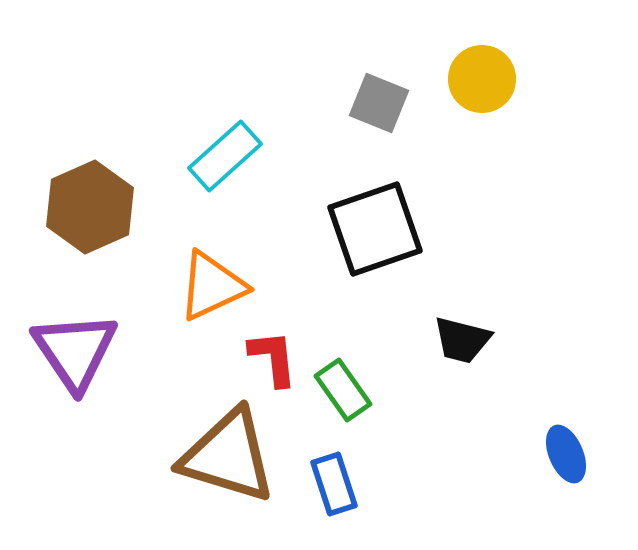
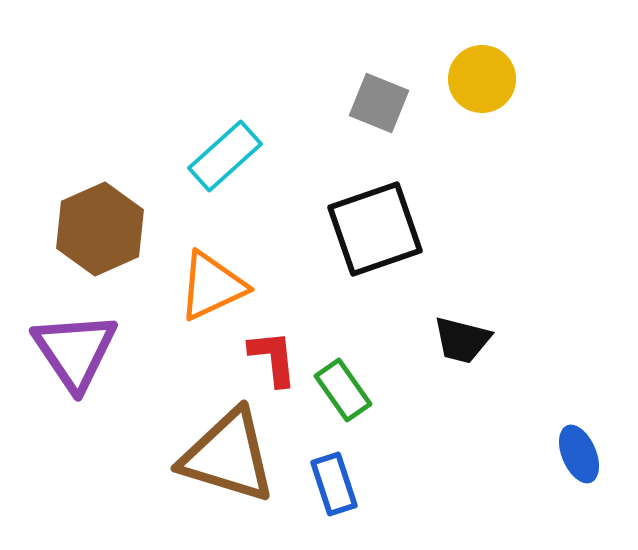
brown hexagon: moved 10 px right, 22 px down
blue ellipse: moved 13 px right
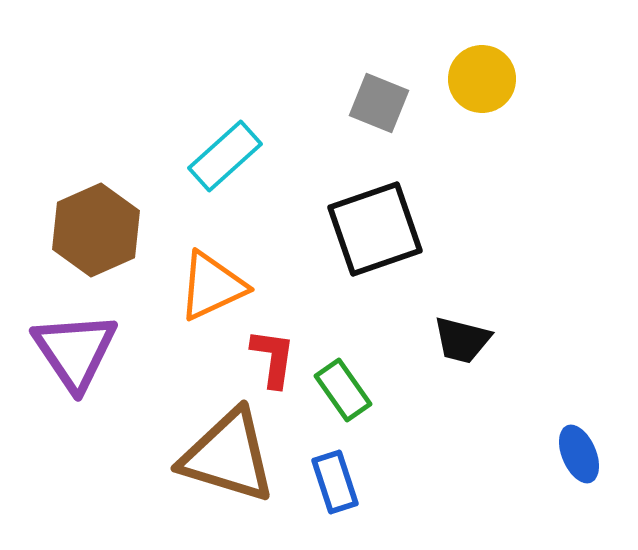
brown hexagon: moved 4 px left, 1 px down
red L-shape: rotated 14 degrees clockwise
blue rectangle: moved 1 px right, 2 px up
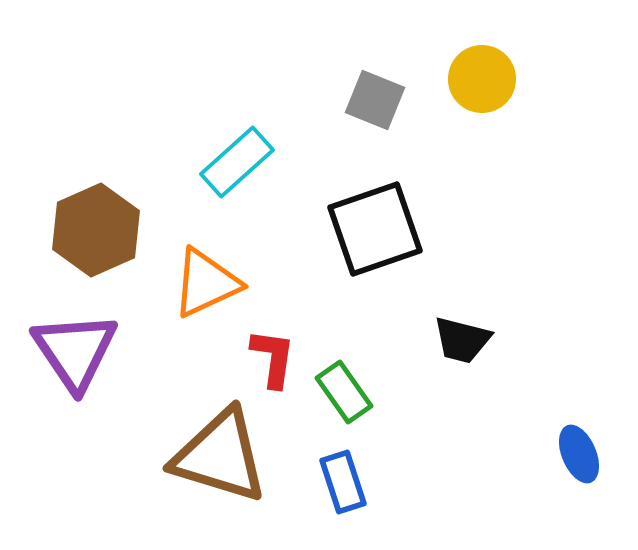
gray square: moved 4 px left, 3 px up
cyan rectangle: moved 12 px right, 6 px down
orange triangle: moved 6 px left, 3 px up
green rectangle: moved 1 px right, 2 px down
brown triangle: moved 8 px left
blue rectangle: moved 8 px right
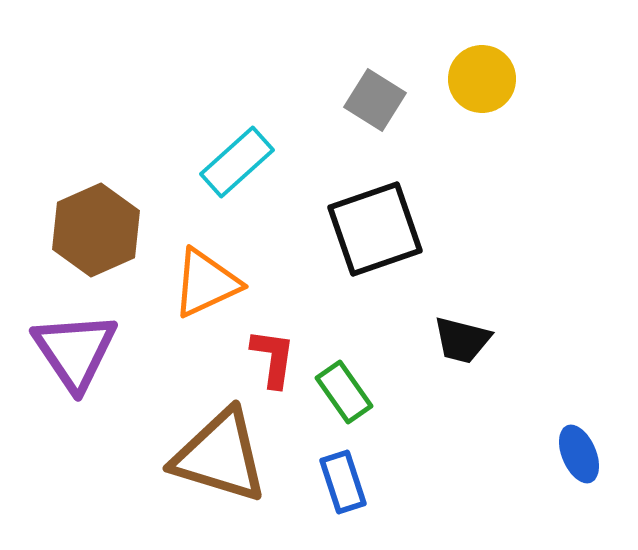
gray square: rotated 10 degrees clockwise
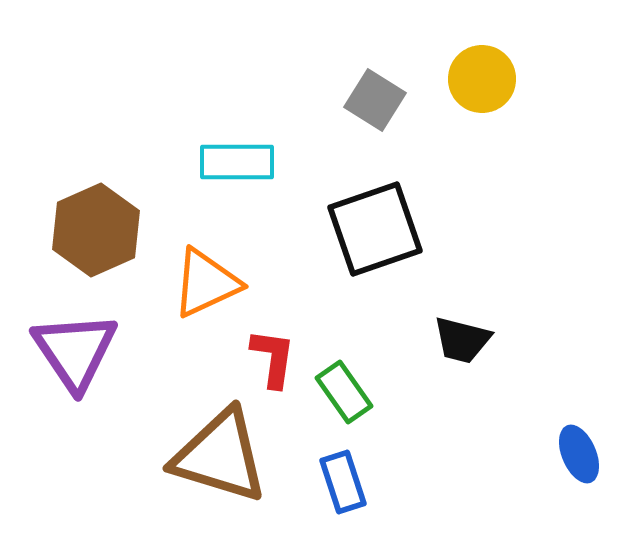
cyan rectangle: rotated 42 degrees clockwise
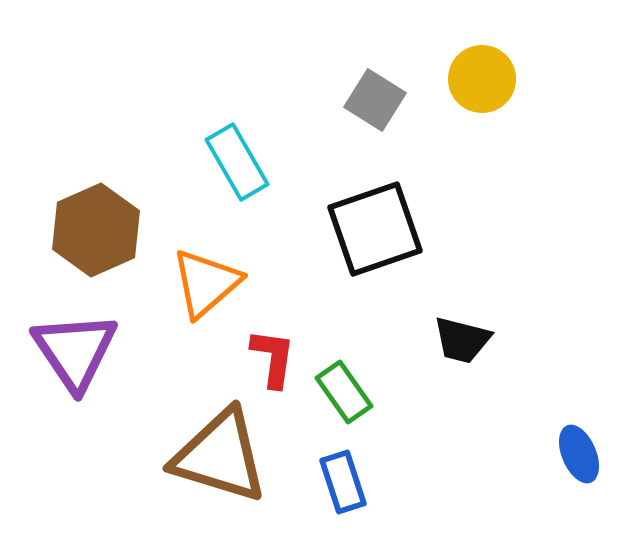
cyan rectangle: rotated 60 degrees clockwise
orange triangle: rotated 16 degrees counterclockwise
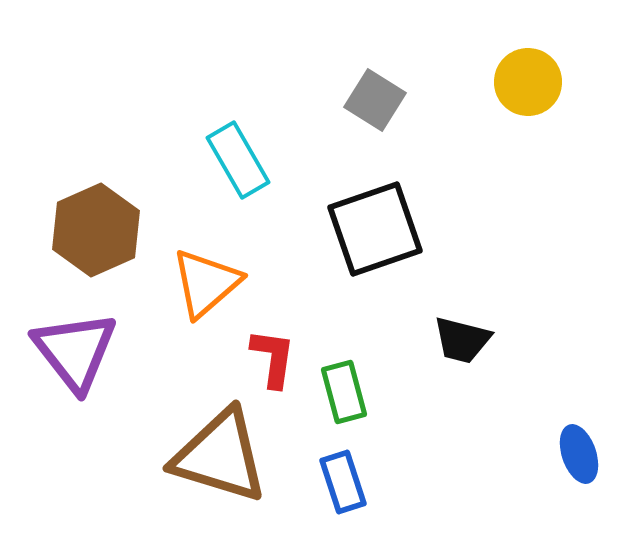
yellow circle: moved 46 px right, 3 px down
cyan rectangle: moved 1 px right, 2 px up
purple triangle: rotated 4 degrees counterclockwise
green rectangle: rotated 20 degrees clockwise
blue ellipse: rotated 4 degrees clockwise
